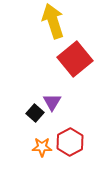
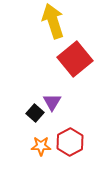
orange star: moved 1 px left, 1 px up
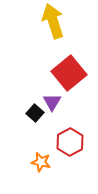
red square: moved 6 px left, 14 px down
orange star: moved 16 px down; rotated 12 degrees clockwise
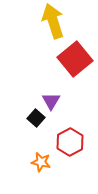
red square: moved 6 px right, 14 px up
purple triangle: moved 1 px left, 1 px up
black square: moved 1 px right, 5 px down
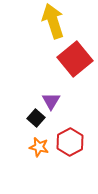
orange star: moved 2 px left, 15 px up
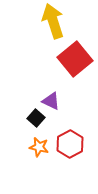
purple triangle: rotated 36 degrees counterclockwise
red hexagon: moved 2 px down
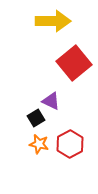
yellow arrow: rotated 108 degrees clockwise
red square: moved 1 px left, 4 px down
black square: rotated 18 degrees clockwise
orange star: moved 3 px up
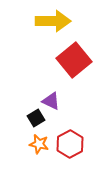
red square: moved 3 px up
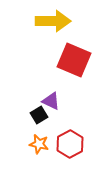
red square: rotated 28 degrees counterclockwise
black square: moved 3 px right, 3 px up
